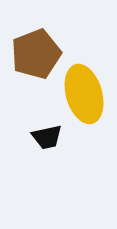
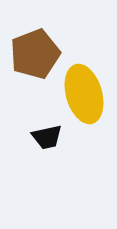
brown pentagon: moved 1 px left
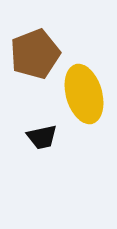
black trapezoid: moved 5 px left
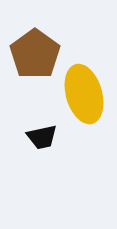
brown pentagon: rotated 15 degrees counterclockwise
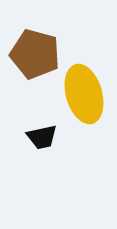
brown pentagon: rotated 21 degrees counterclockwise
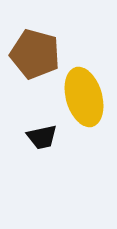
yellow ellipse: moved 3 px down
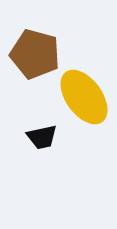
yellow ellipse: rotated 20 degrees counterclockwise
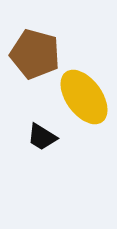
black trapezoid: rotated 44 degrees clockwise
